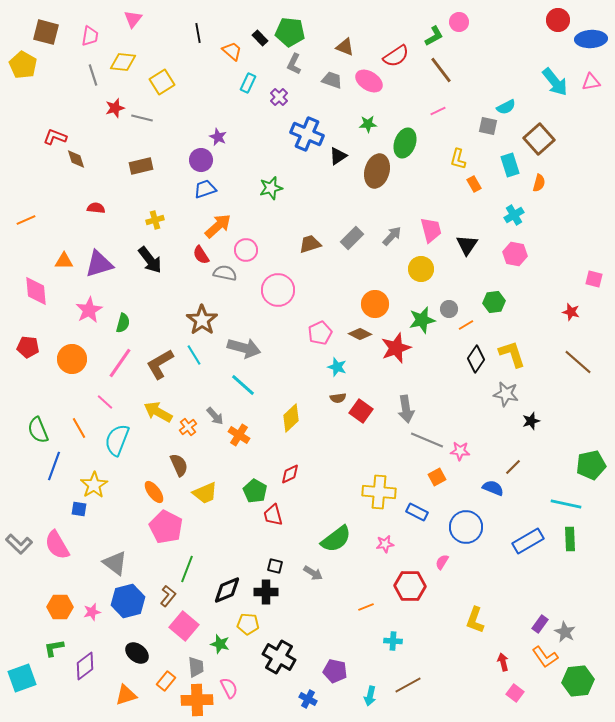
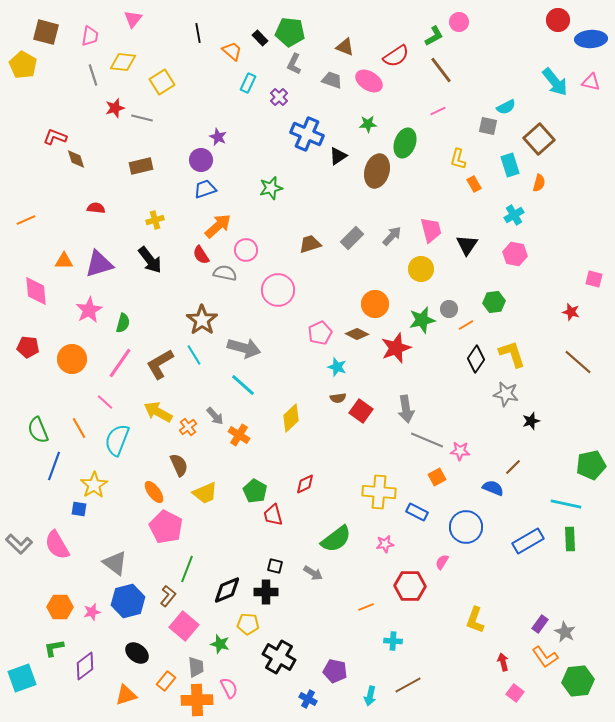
pink triangle at (591, 82): rotated 24 degrees clockwise
brown diamond at (360, 334): moved 3 px left
red diamond at (290, 474): moved 15 px right, 10 px down
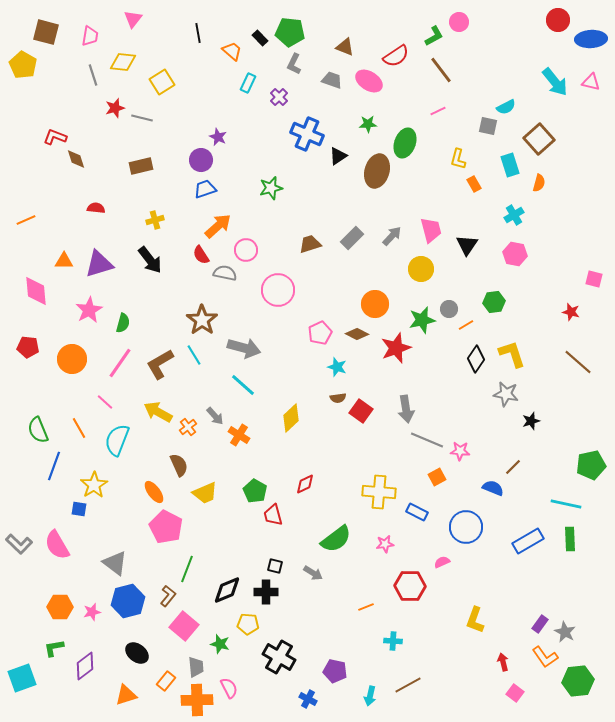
pink semicircle at (442, 562): rotated 35 degrees clockwise
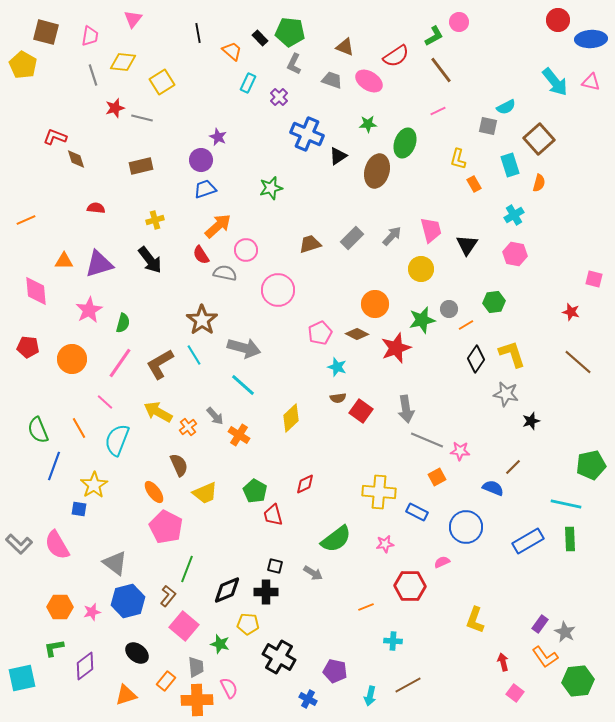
cyan square at (22, 678): rotated 8 degrees clockwise
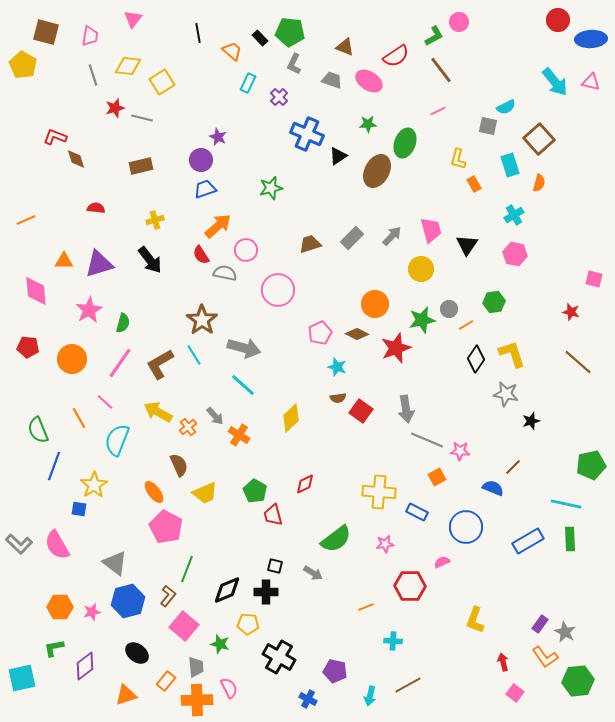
yellow diamond at (123, 62): moved 5 px right, 4 px down
brown ellipse at (377, 171): rotated 12 degrees clockwise
orange line at (79, 428): moved 10 px up
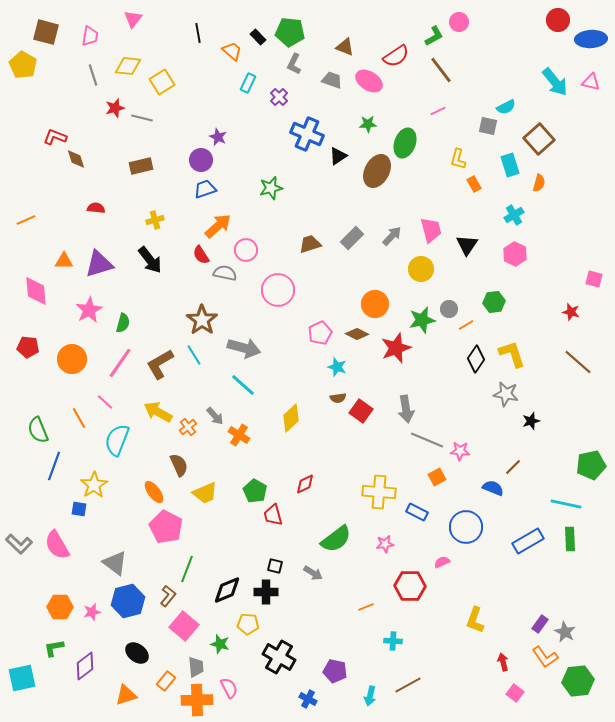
black rectangle at (260, 38): moved 2 px left, 1 px up
pink hexagon at (515, 254): rotated 15 degrees clockwise
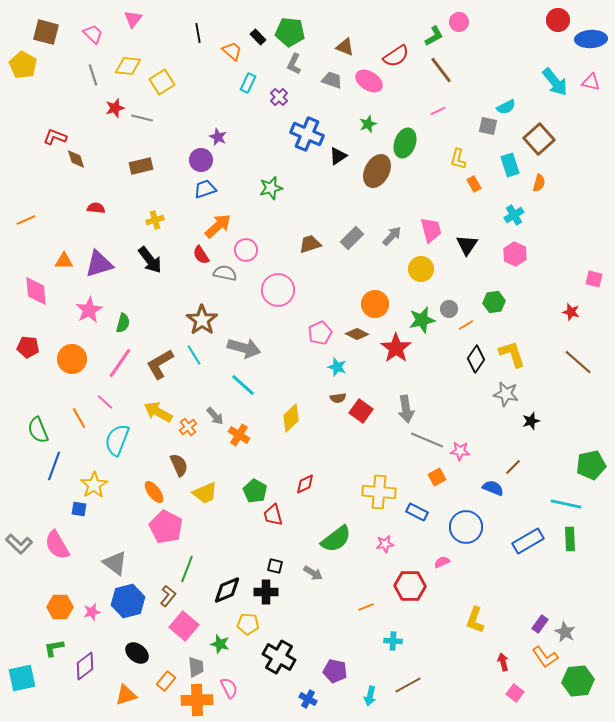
pink trapezoid at (90, 36): moved 3 px right, 2 px up; rotated 55 degrees counterclockwise
green star at (368, 124): rotated 18 degrees counterclockwise
red star at (396, 348): rotated 16 degrees counterclockwise
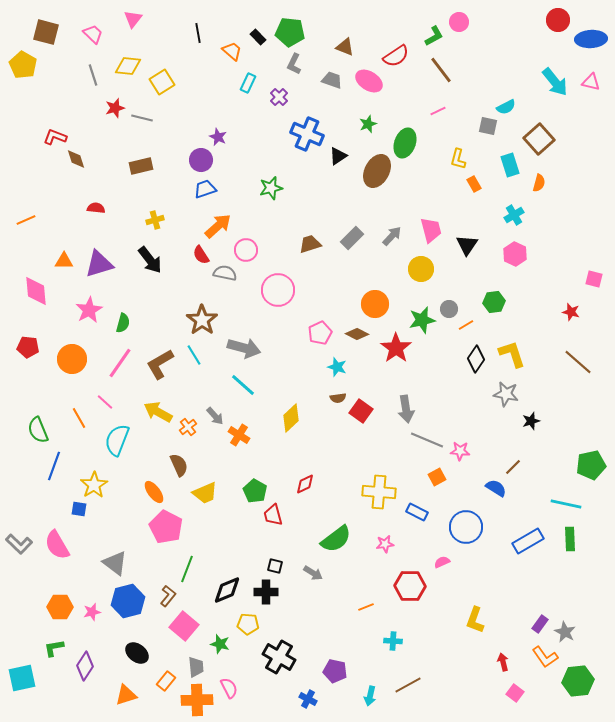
blue semicircle at (493, 488): moved 3 px right; rotated 10 degrees clockwise
purple diamond at (85, 666): rotated 20 degrees counterclockwise
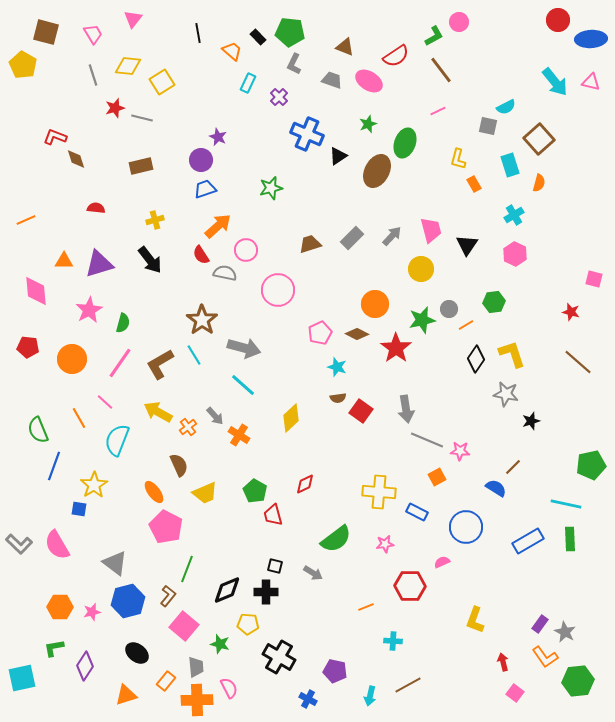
pink trapezoid at (93, 34): rotated 15 degrees clockwise
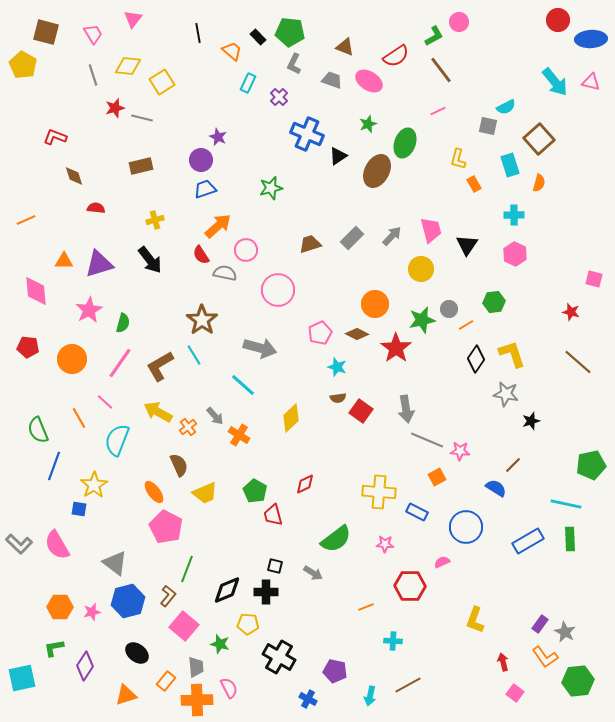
brown diamond at (76, 159): moved 2 px left, 17 px down
cyan cross at (514, 215): rotated 30 degrees clockwise
gray arrow at (244, 348): moved 16 px right
brown L-shape at (160, 364): moved 2 px down
brown line at (513, 467): moved 2 px up
pink star at (385, 544): rotated 12 degrees clockwise
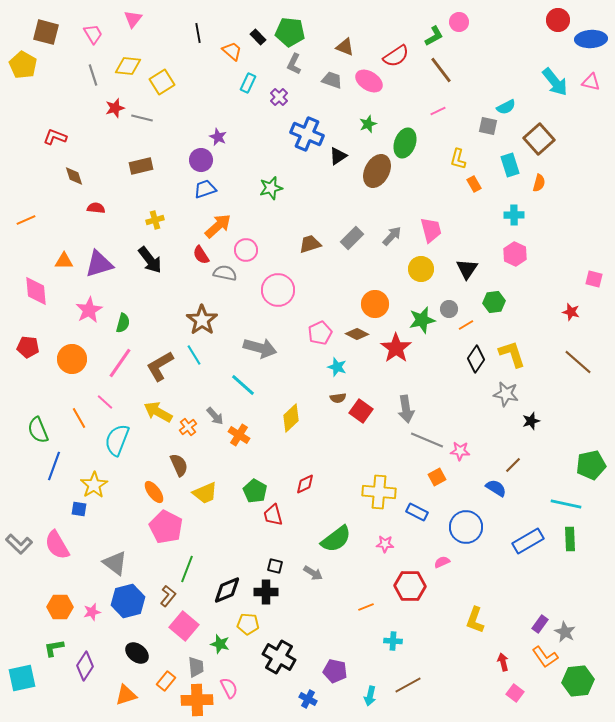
black triangle at (467, 245): moved 24 px down
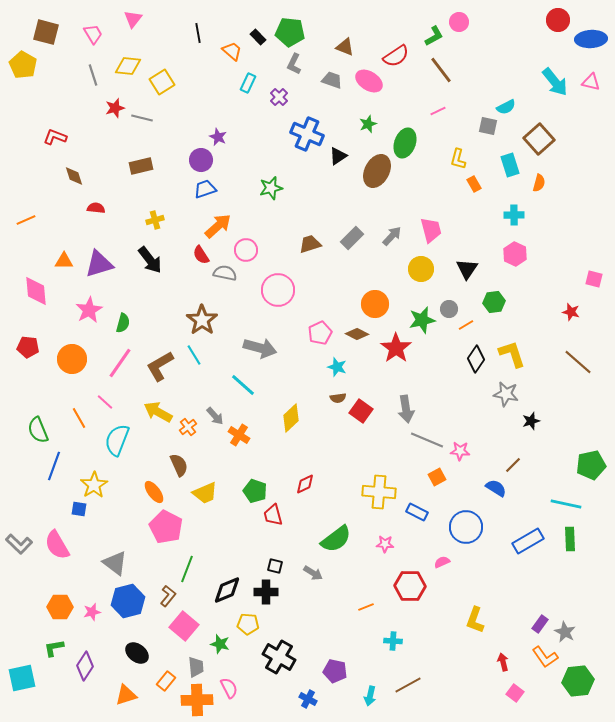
green pentagon at (255, 491): rotated 10 degrees counterclockwise
